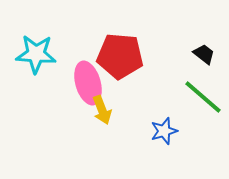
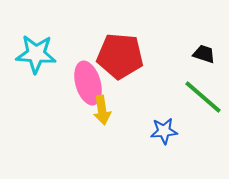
black trapezoid: rotated 20 degrees counterclockwise
yellow arrow: rotated 12 degrees clockwise
blue star: rotated 12 degrees clockwise
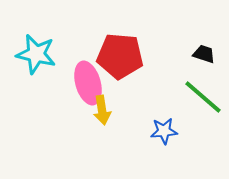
cyan star: rotated 9 degrees clockwise
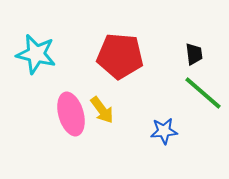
black trapezoid: moved 10 px left; rotated 65 degrees clockwise
pink ellipse: moved 17 px left, 31 px down
green line: moved 4 px up
yellow arrow: rotated 28 degrees counterclockwise
